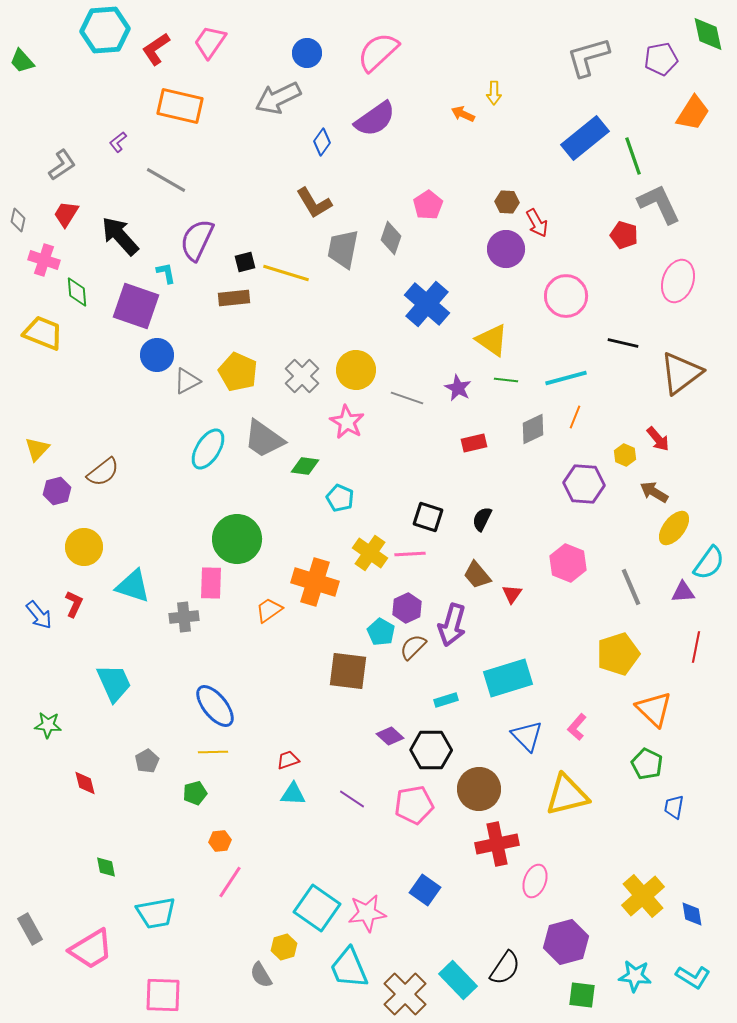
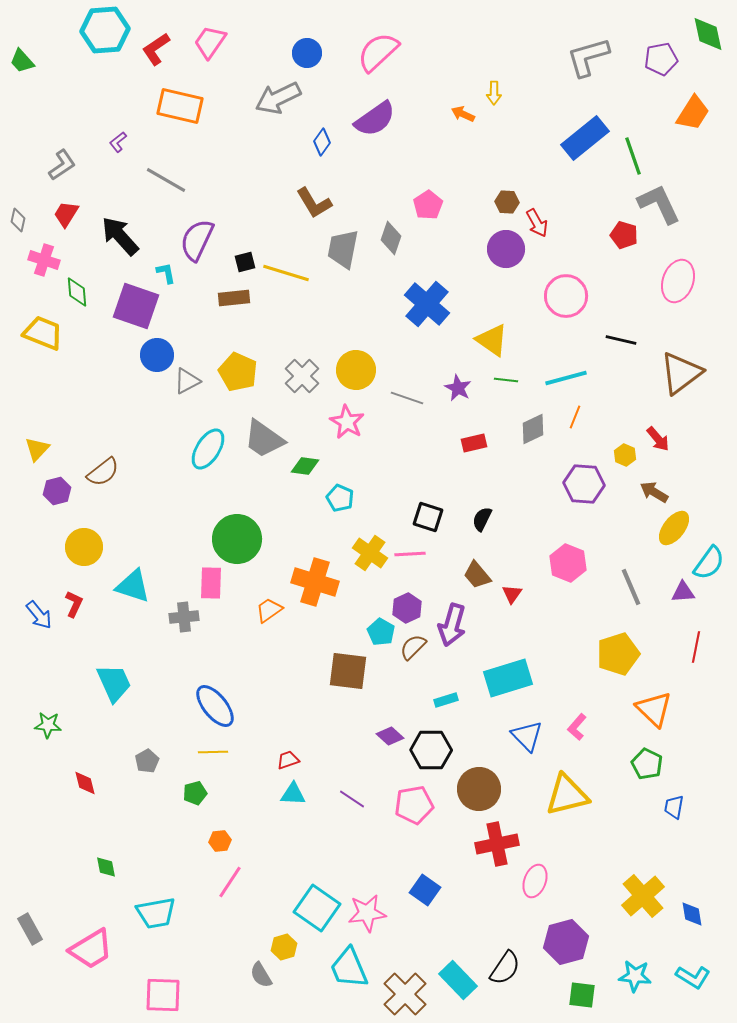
black line at (623, 343): moved 2 px left, 3 px up
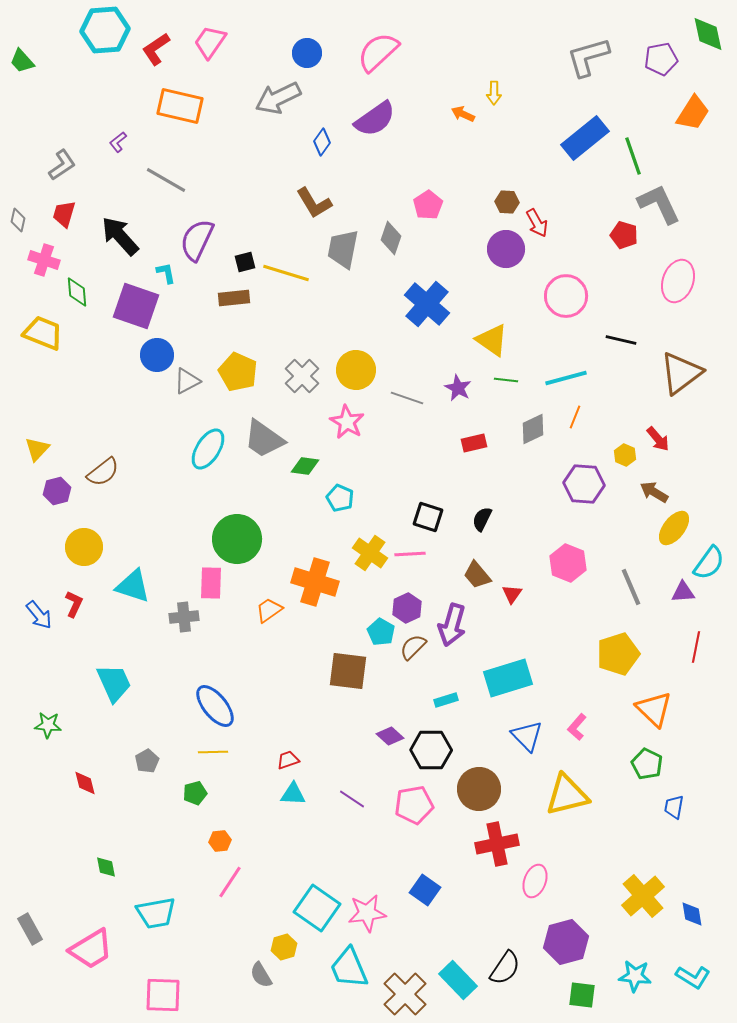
red trapezoid at (66, 214): moved 2 px left; rotated 16 degrees counterclockwise
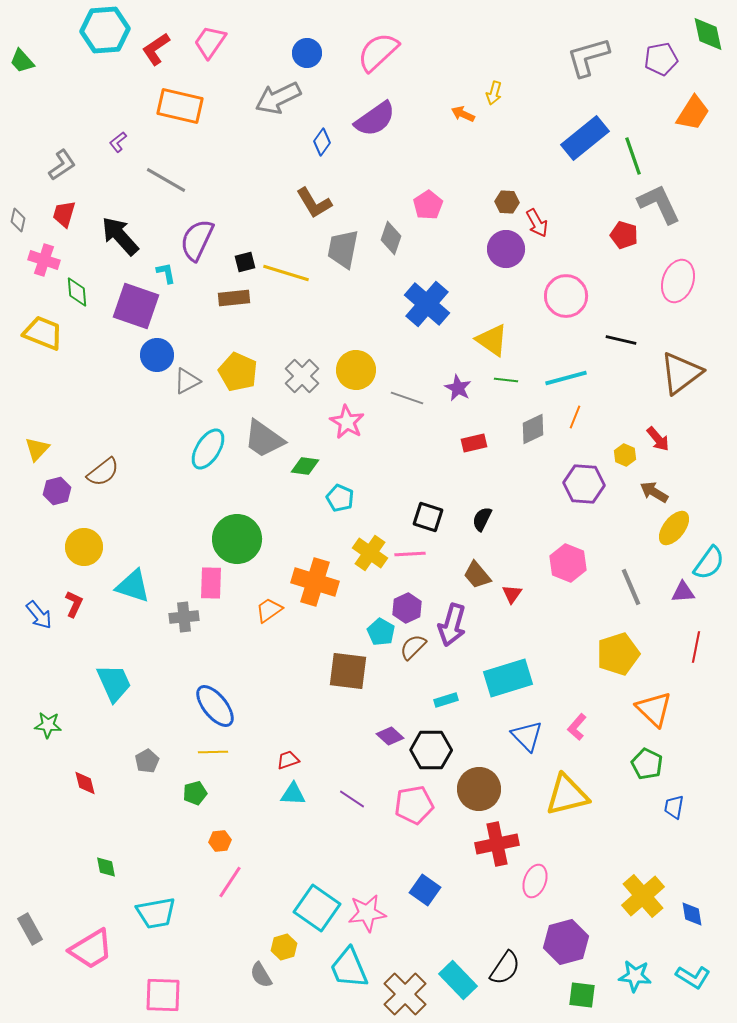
yellow arrow at (494, 93): rotated 15 degrees clockwise
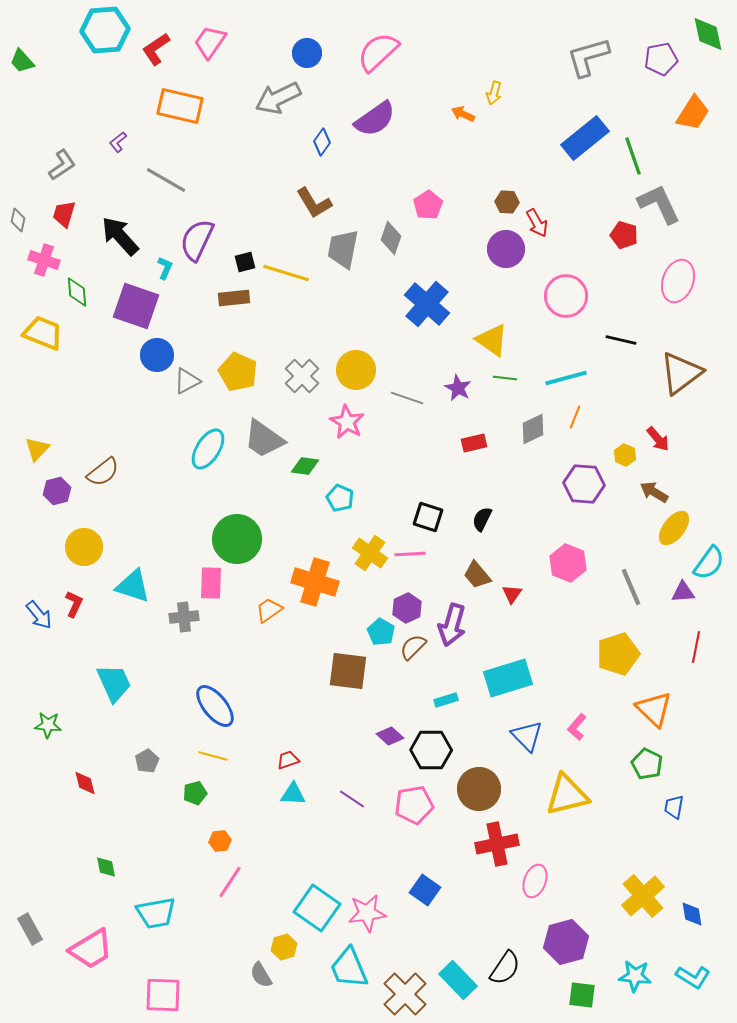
cyan L-shape at (166, 273): moved 1 px left, 5 px up; rotated 35 degrees clockwise
green line at (506, 380): moved 1 px left, 2 px up
yellow line at (213, 752): moved 4 px down; rotated 16 degrees clockwise
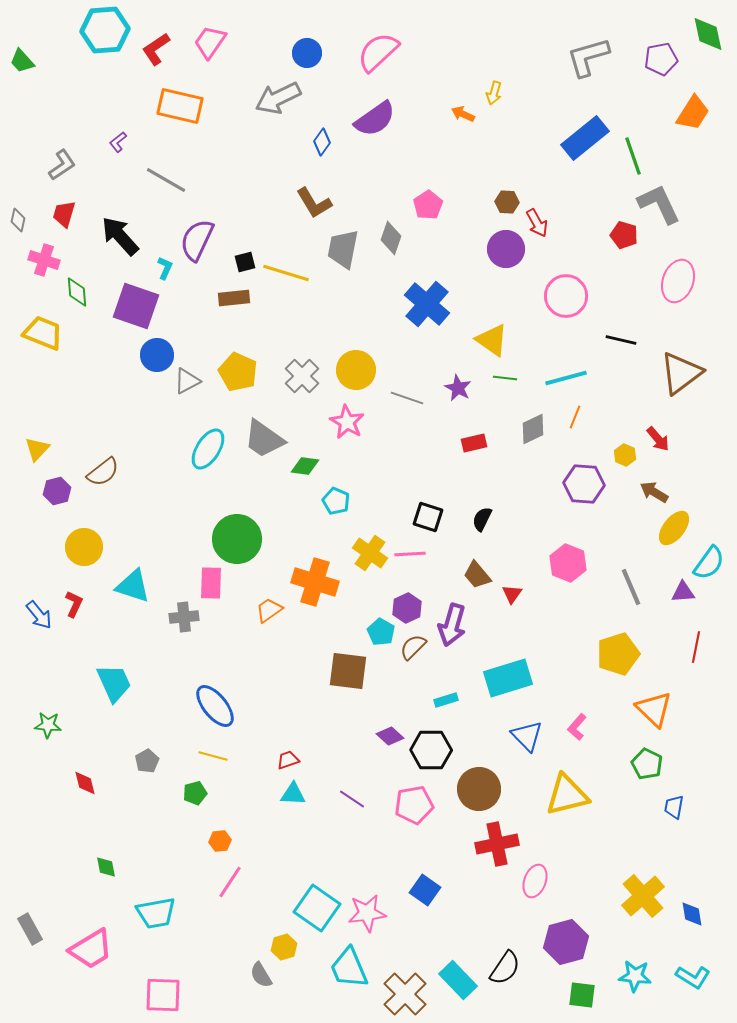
cyan pentagon at (340, 498): moved 4 px left, 3 px down
